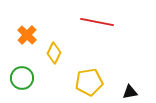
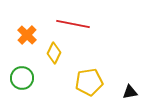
red line: moved 24 px left, 2 px down
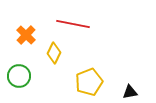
orange cross: moved 1 px left
green circle: moved 3 px left, 2 px up
yellow pentagon: rotated 12 degrees counterclockwise
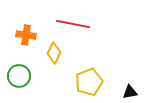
orange cross: rotated 36 degrees counterclockwise
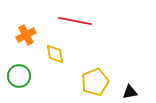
red line: moved 2 px right, 3 px up
orange cross: rotated 36 degrees counterclockwise
yellow diamond: moved 1 px right, 1 px down; rotated 35 degrees counterclockwise
yellow pentagon: moved 6 px right
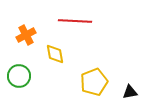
red line: rotated 8 degrees counterclockwise
yellow pentagon: moved 1 px left
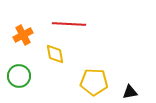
red line: moved 6 px left, 3 px down
orange cross: moved 3 px left
yellow pentagon: rotated 24 degrees clockwise
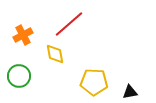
red line: rotated 44 degrees counterclockwise
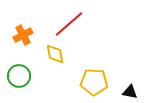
black triangle: rotated 21 degrees clockwise
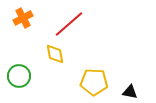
orange cross: moved 17 px up
